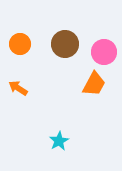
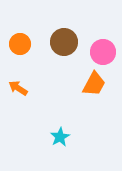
brown circle: moved 1 px left, 2 px up
pink circle: moved 1 px left
cyan star: moved 1 px right, 4 px up
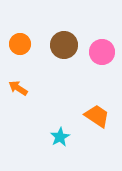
brown circle: moved 3 px down
pink circle: moved 1 px left
orange trapezoid: moved 3 px right, 32 px down; rotated 84 degrees counterclockwise
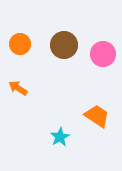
pink circle: moved 1 px right, 2 px down
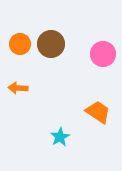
brown circle: moved 13 px left, 1 px up
orange arrow: rotated 30 degrees counterclockwise
orange trapezoid: moved 1 px right, 4 px up
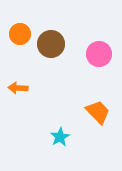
orange circle: moved 10 px up
pink circle: moved 4 px left
orange trapezoid: rotated 12 degrees clockwise
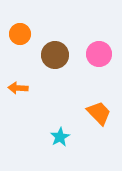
brown circle: moved 4 px right, 11 px down
orange trapezoid: moved 1 px right, 1 px down
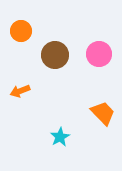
orange circle: moved 1 px right, 3 px up
orange arrow: moved 2 px right, 3 px down; rotated 24 degrees counterclockwise
orange trapezoid: moved 4 px right
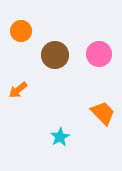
orange arrow: moved 2 px left, 1 px up; rotated 18 degrees counterclockwise
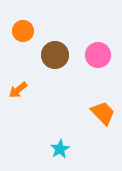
orange circle: moved 2 px right
pink circle: moved 1 px left, 1 px down
cyan star: moved 12 px down
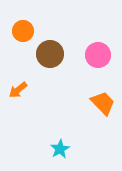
brown circle: moved 5 px left, 1 px up
orange trapezoid: moved 10 px up
